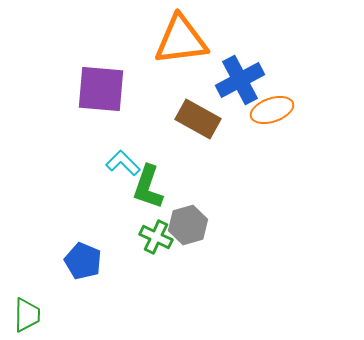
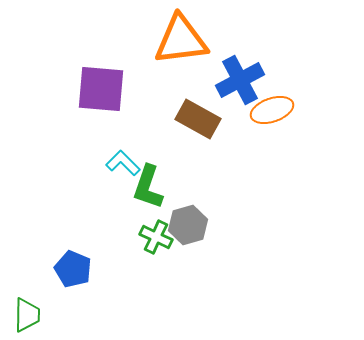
blue pentagon: moved 10 px left, 8 px down
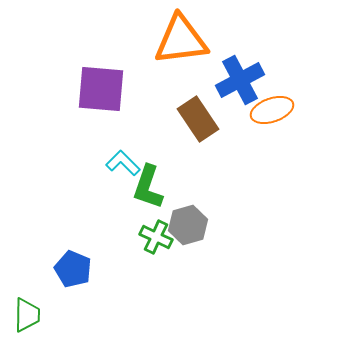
brown rectangle: rotated 27 degrees clockwise
